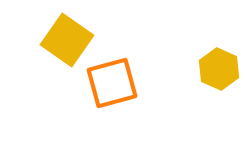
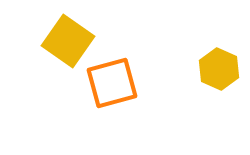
yellow square: moved 1 px right, 1 px down
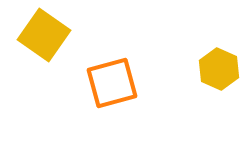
yellow square: moved 24 px left, 6 px up
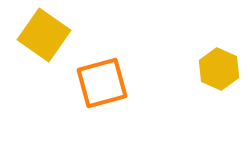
orange square: moved 10 px left
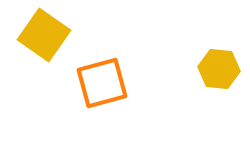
yellow hexagon: rotated 18 degrees counterclockwise
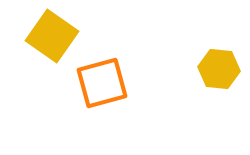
yellow square: moved 8 px right, 1 px down
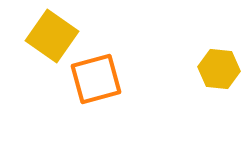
orange square: moved 6 px left, 4 px up
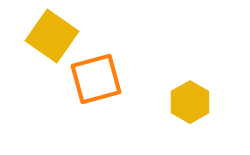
yellow hexagon: moved 29 px left, 33 px down; rotated 24 degrees clockwise
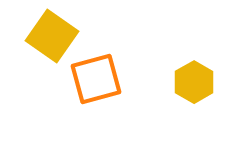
yellow hexagon: moved 4 px right, 20 px up
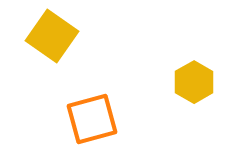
orange square: moved 4 px left, 40 px down
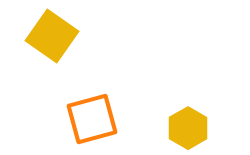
yellow hexagon: moved 6 px left, 46 px down
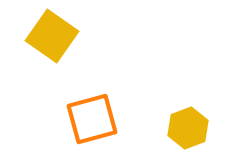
yellow hexagon: rotated 9 degrees clockwise
